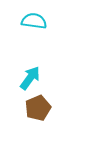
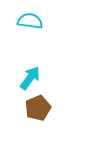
cyan semicircle: moved 4 px left
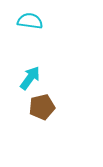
brown pentagon: moved 4 px right, 1 px up; rotated 10 degrees clockwise
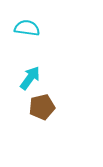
cyan semicircle: moved 3 px left, 7 px down
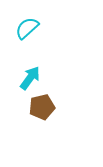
cyan semicircle: rotated 50 degrees counterclockwise
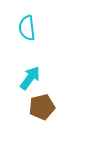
cyan semicircle: rotated 55 degrees counterclockwise
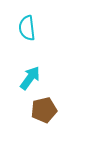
brown pentagon: moved 2 px right, 3 px down
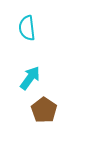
brown pentagon: rotated 25 degrees counterclockwise
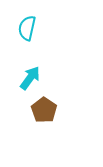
cyan semicircle: rotated 20 degrees clockwise
